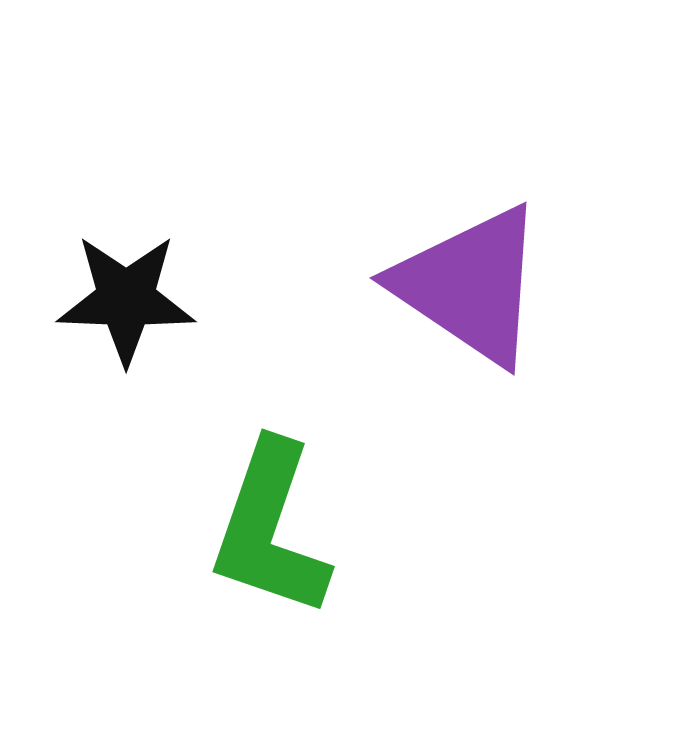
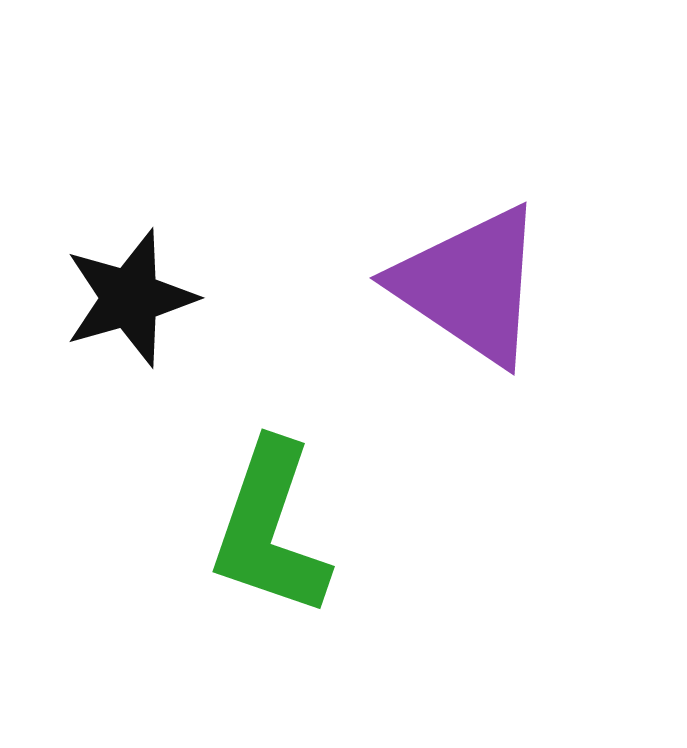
black star: moved 4 px right, 1 px up; rotated 18 degrees counterclockwise
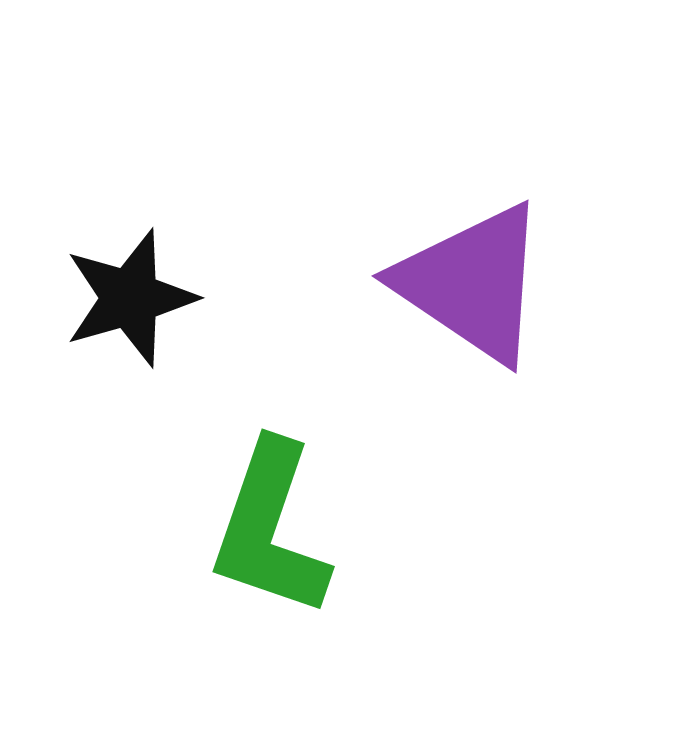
purple triangle: moved 2 px right, 2 px up
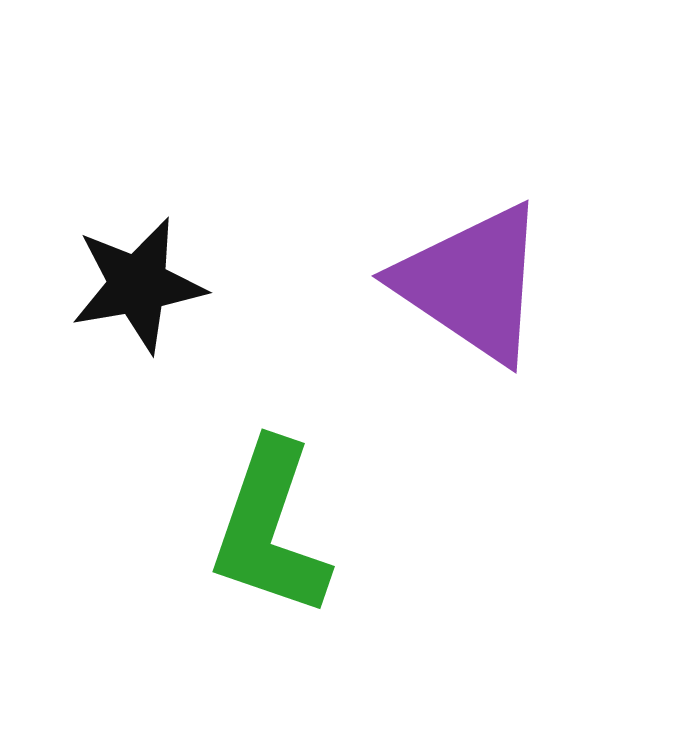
black star: moved 8 px right, 13 px up; rotated 6 degrees clockwise
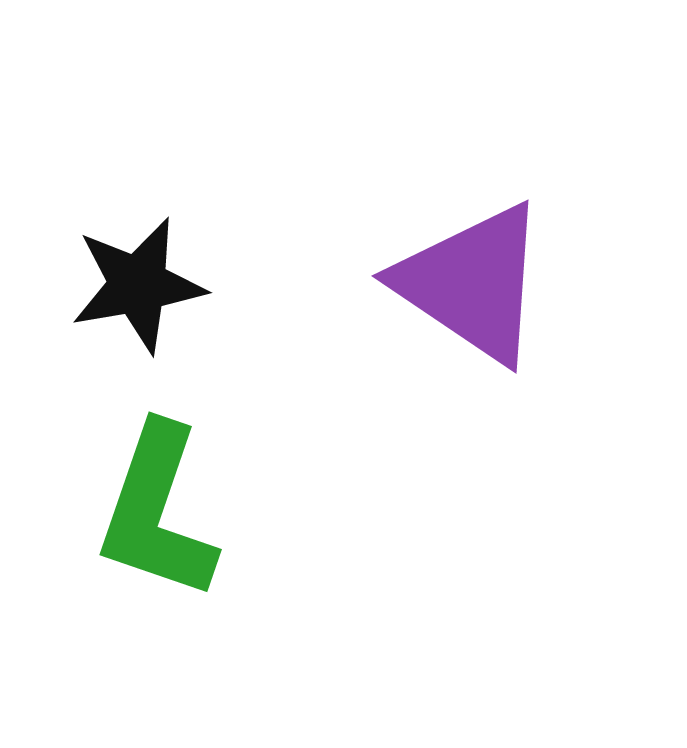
green L-shape: moved 113 px left, 17 px up
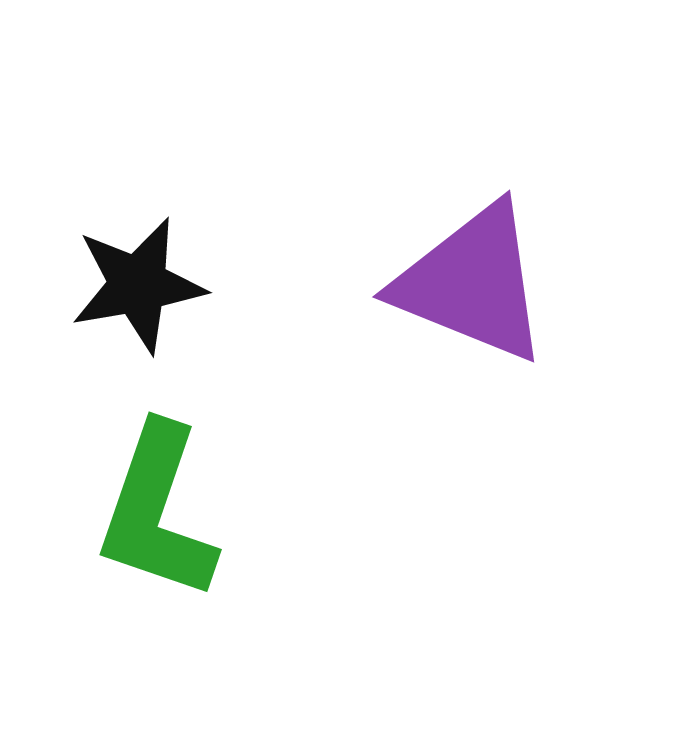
purple triangle: rotated 12 degrees counterclockwise
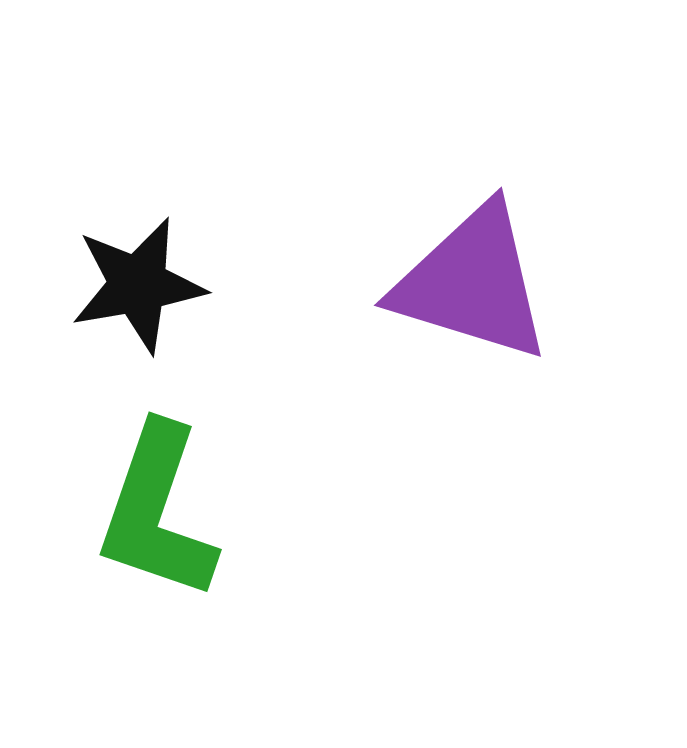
purple triangle: rotated 5 degrees counterclockwise
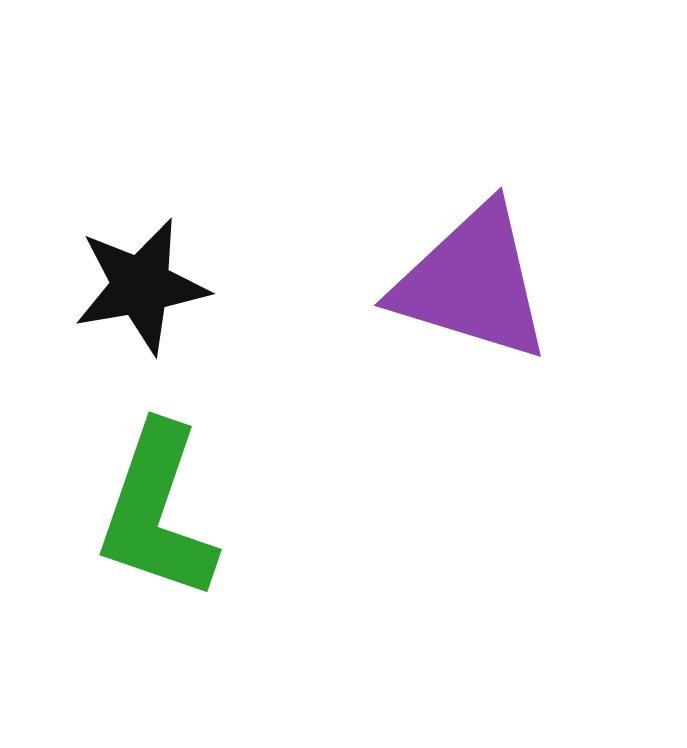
black star: moved 3 px right, 1 px down
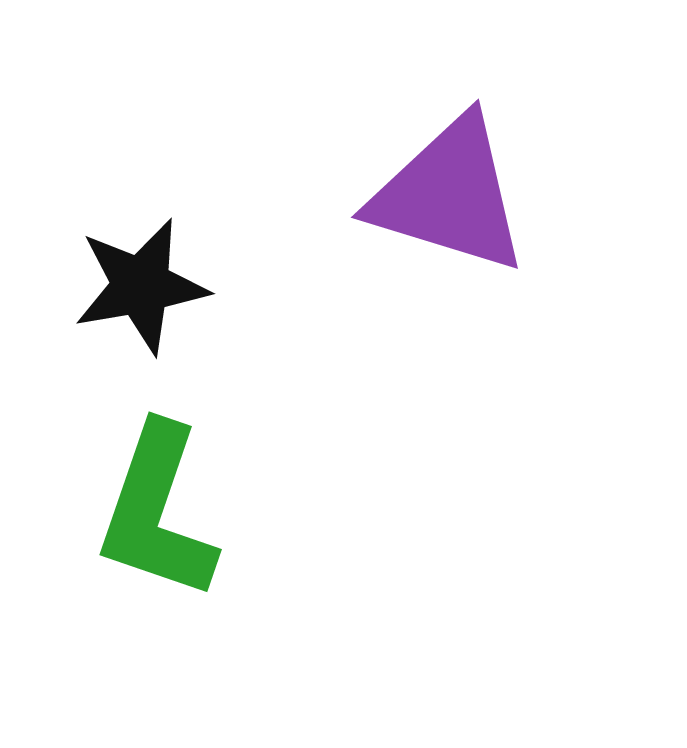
purple triangle: moved 23 px left, 88 px up
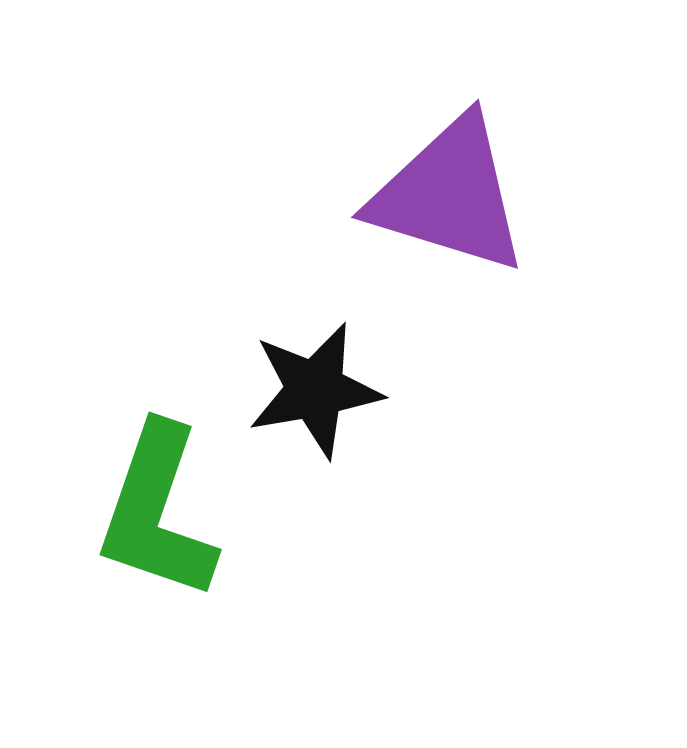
black star: moved 174 px right, 104 px down
